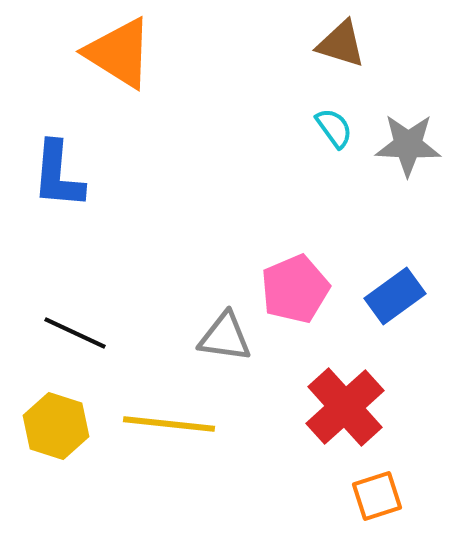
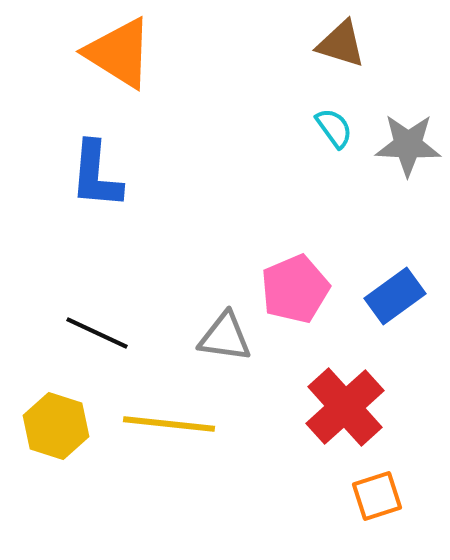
blue L-shape: moved 38 px right
black line: moved 22 px right
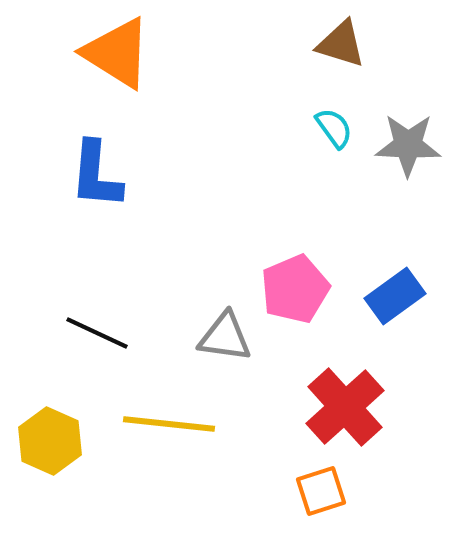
orange triangle: moved 2 px left
yellow hexagon: moved 6 px left, 15 px down; rotated 6 degrees clockwise
orange square: moved 56 px left, 5 px up
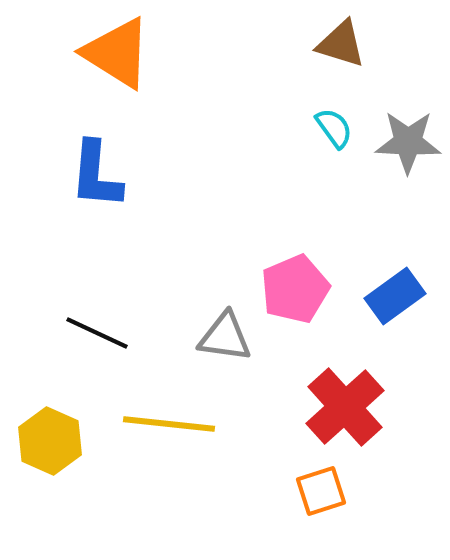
gray star: moved 3 px up
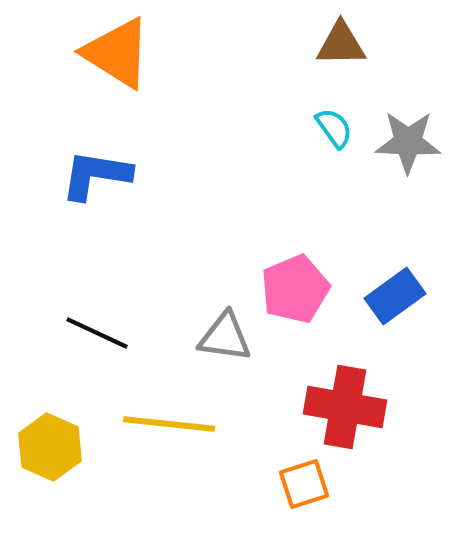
brown triangle: rotated 18 degrees counterclockwise
blue L-shape: rotated 94 degrees clockwise
red cross: rotated 38 degrees counterclockwise
yellow hexagon: moved 6 px down
orange square: moved 17 px left, 7 px up
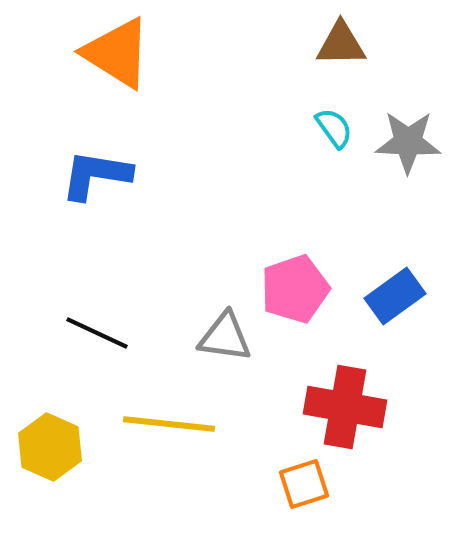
pink pentagon: rotated 4 degrees clockwise
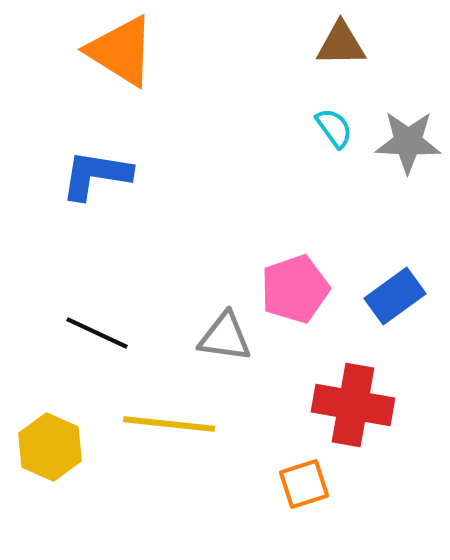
orange triangle: moved 4 px right, 2 px up
red cross: moved 8 px right, 2 px up
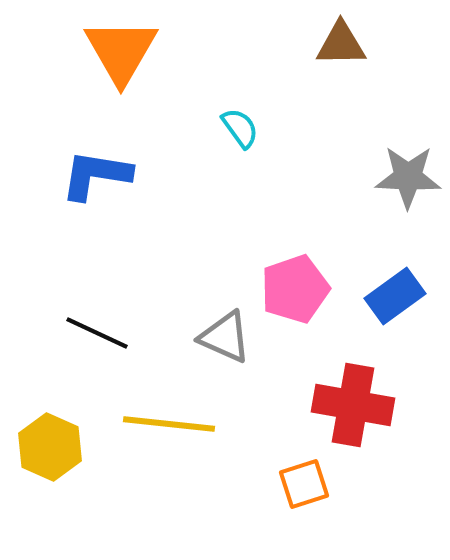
orange triangle: rotated 28 degrees clockwise
cyan semicircle: moved 94 px left
gray star: moved 35 px down
gray triangle: rotated 16 degrees clockwise
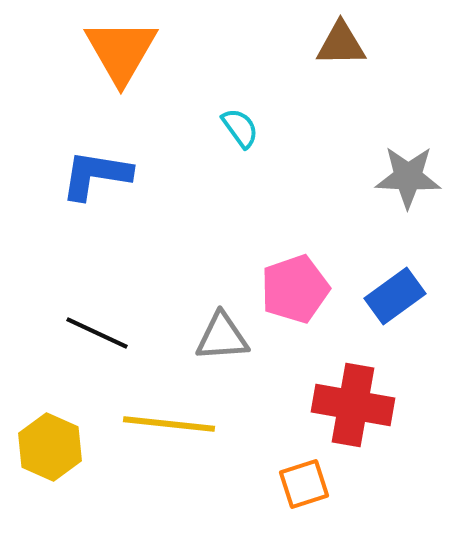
gray triangle: moved 3 px left; rotated 28 degrees counterclockwise
